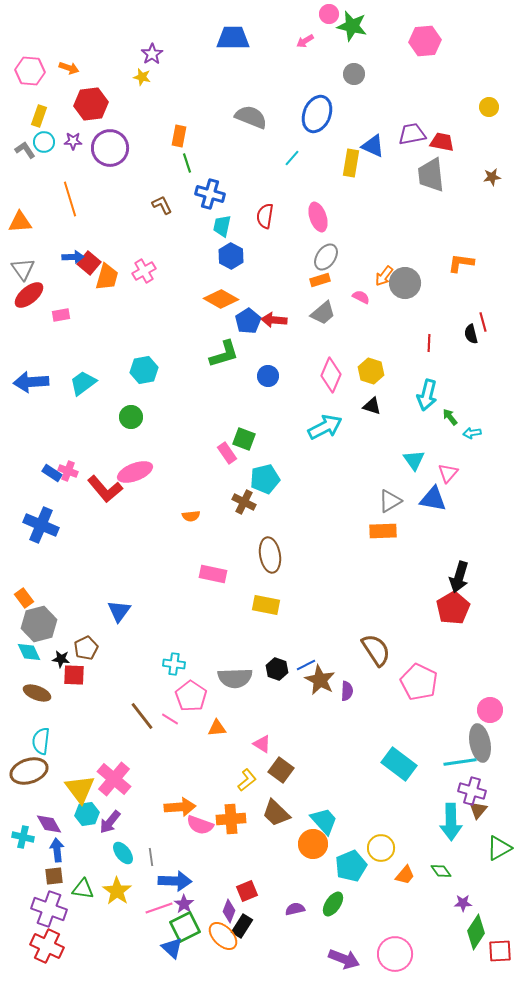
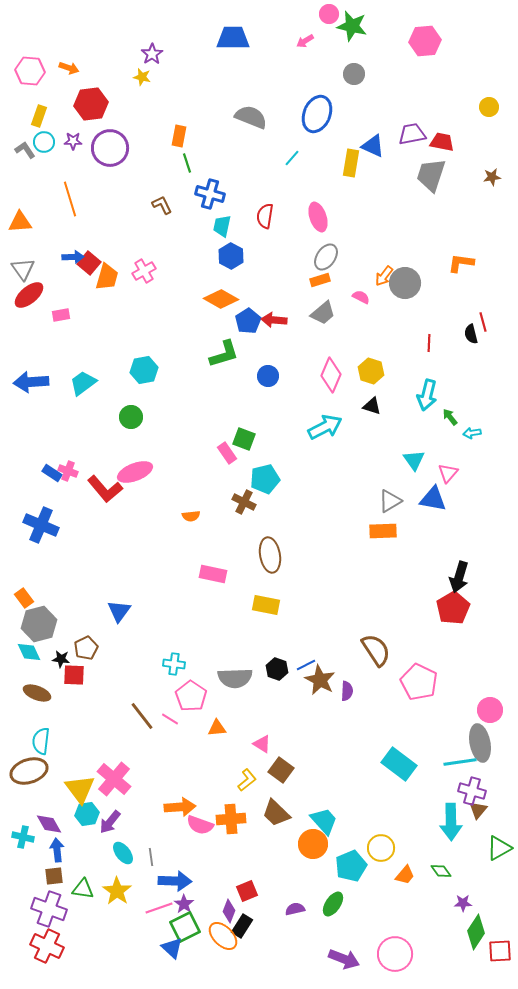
gray trapezoid at (431, 175): rotated 24 degrees clockwise
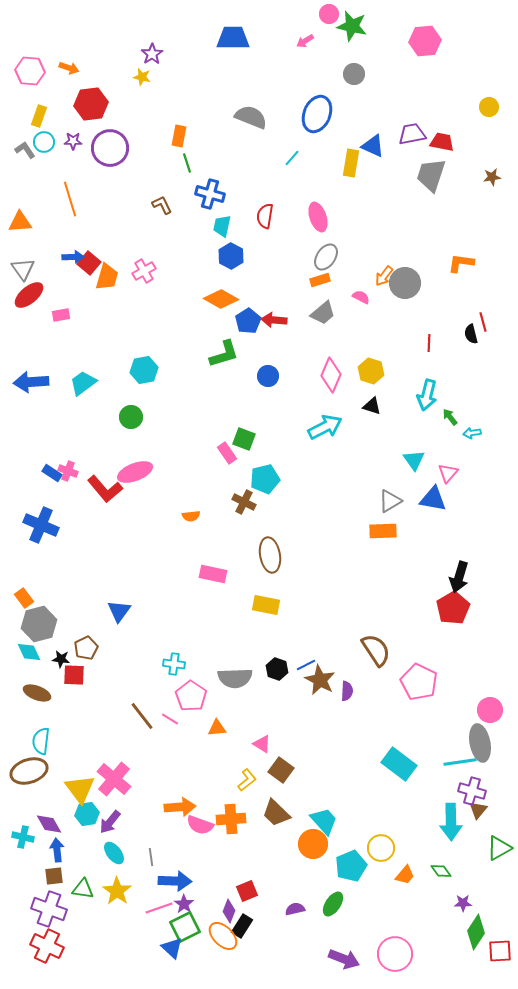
cyan ellipse at (123, 853): moved 9 px left
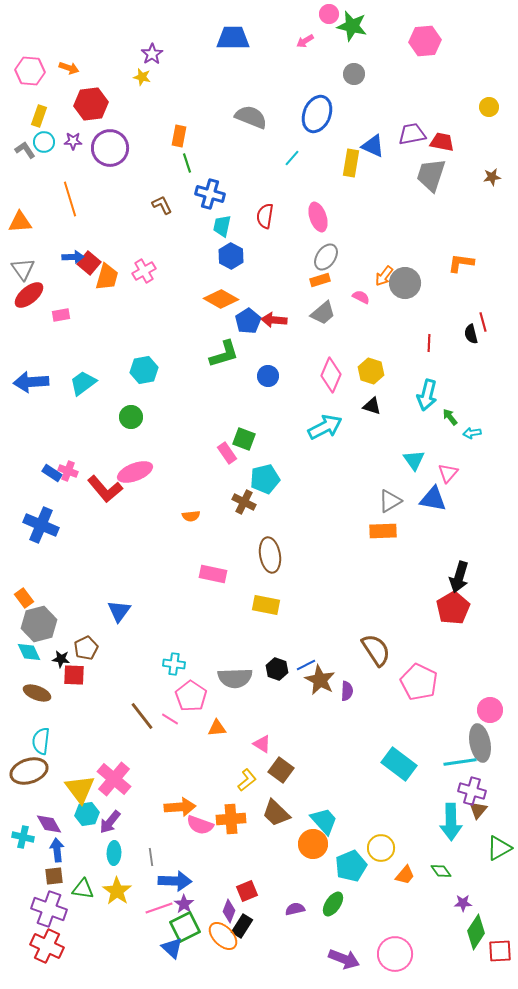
cyan ellipse at (114, 853): rotated 40 degrees clockwise
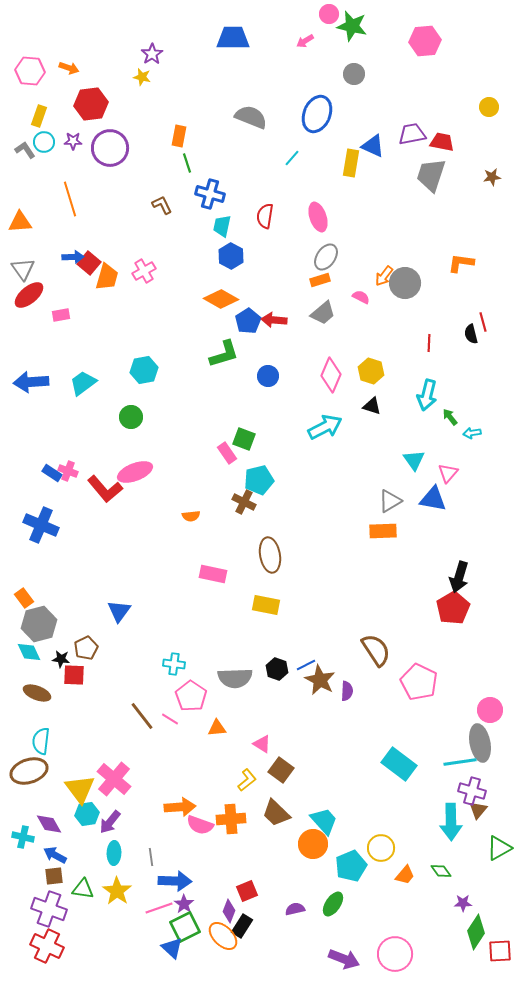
cyan pentagon at (265, 479): moved 6 px left, 1 px down
blue arrow at (57, 850): moved 2 px left, 5 px down; rotated 55 degrees counterclockwise
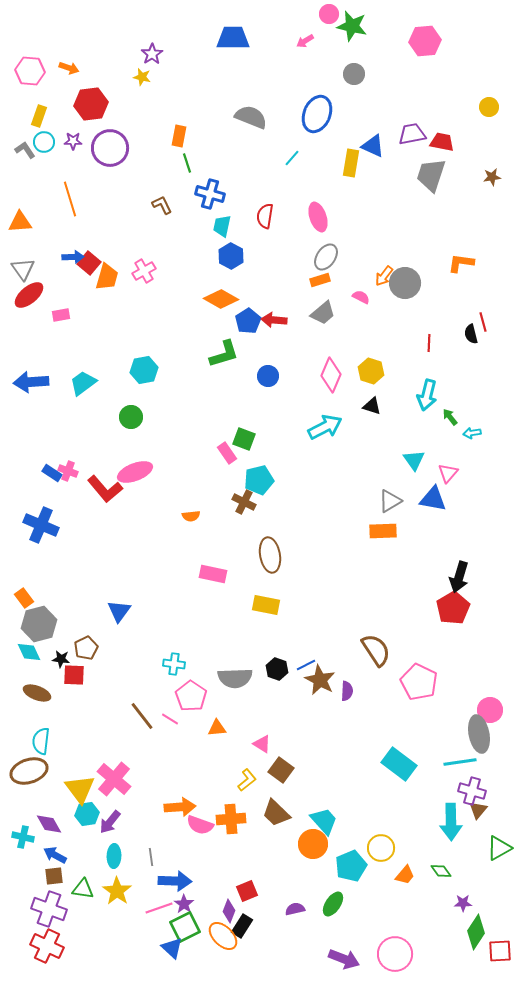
gray ellipse at (480, 743): moved 1 px left, 9 px up
cyan ellipse at (114, 853): moved 3 px down
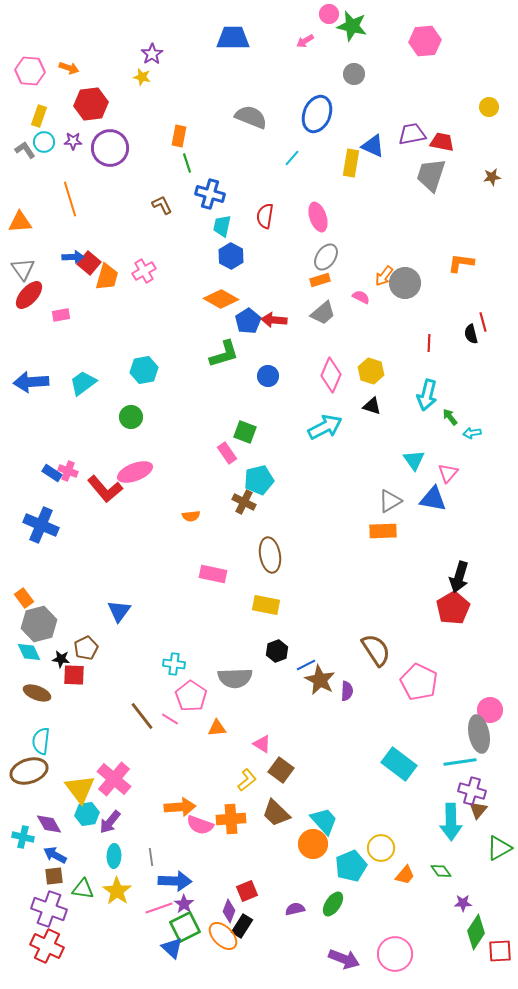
red ellipse at (29, 295): rotated 8 degrees counterclockwise
green square at (244, 439): moved 1 px right, 7 px up
black hexagon at (277, 669): moved 18 px up; rotated 20 degrees clockwise
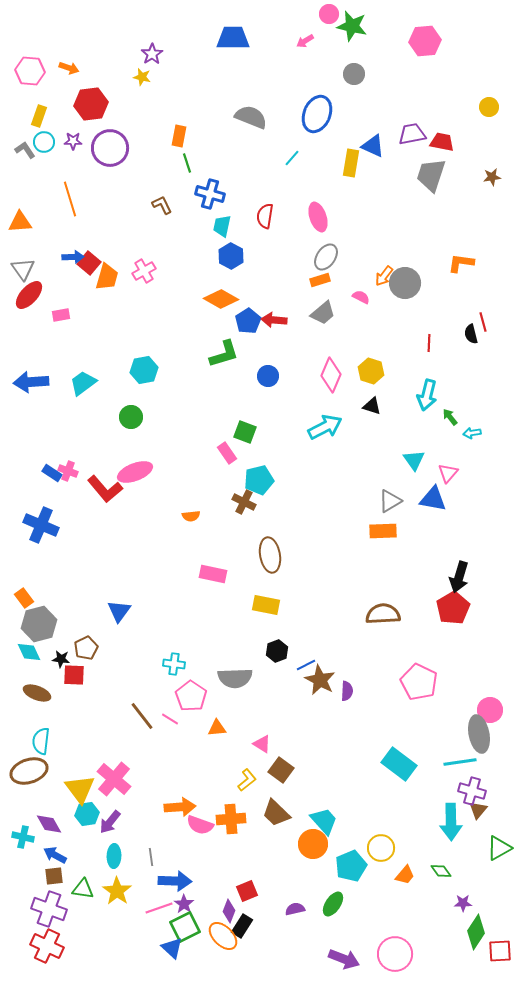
brown semicircle at (376, 650): moved 7 px right, 36 px up; rotated 60 degrees counterclockwise
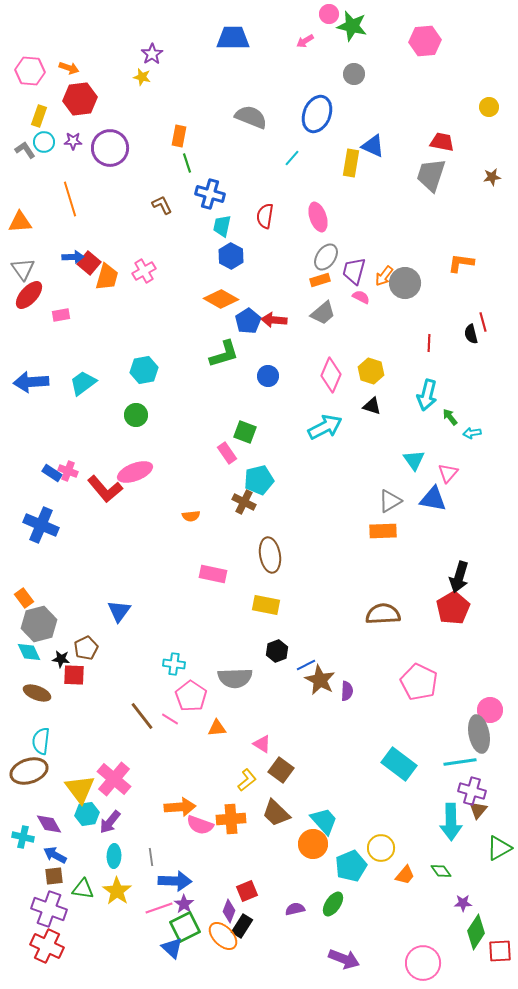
red hexagon at (91, 104): moved 11 px left, 5 px up
purple trapezoid at (412, 134): moved 58 px left, 137 px down; rotated 64 degrees counterclockwise
green circle at (131, 417): moved 5 px right, 2 px up
pink circle at (395, 954): moved 28 px right, 9 px down
